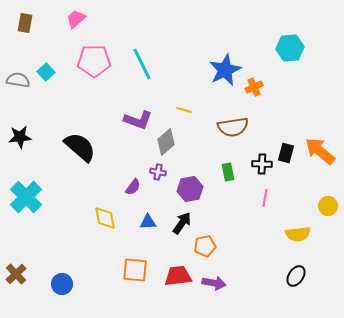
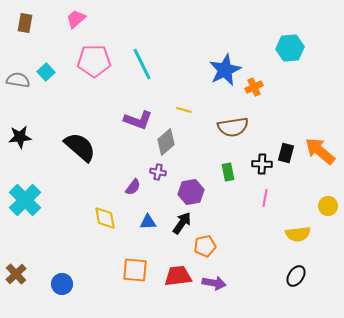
purple hexagon: moved 1 px right, 3 px down
cyan cross: moved 1 px left, 3 px down
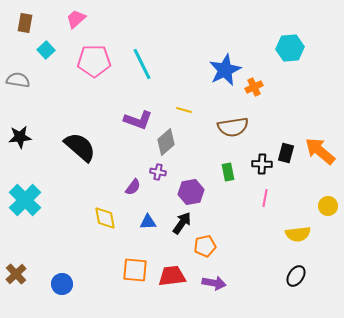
cyan square: moved 22 px up
red trapezoid: moved 6 px left
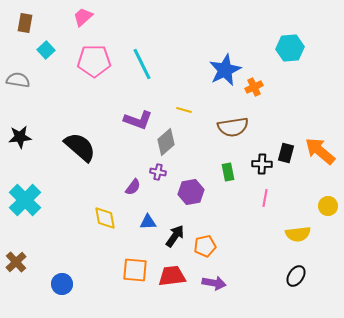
pink trapezoid: moved 7 px right, 2 px up
black arrow: moved 7 px left, 13 px down
brown cross: moved 12 px up
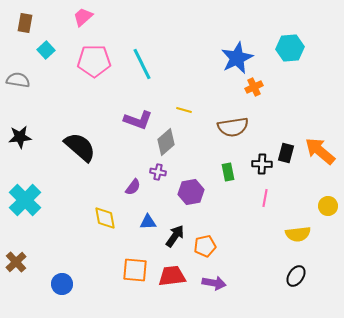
blue star: moved 12 px right, 12 px up
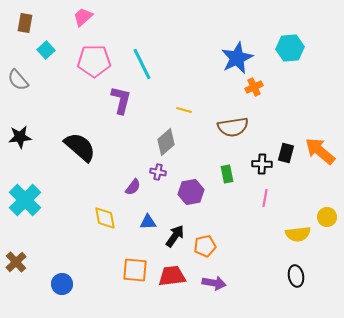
gray semicircle: rotated 140 degrees counterclockwise
purple L-shape: moved 17 px left, 20 px up; rotated 96 degrees counterclockwise
green rectangle: moved 1 px left, 2 px down
yellow circle: moved 1 px left, 11 px down
black ellipse: rotated 45 degrees counterclockwise
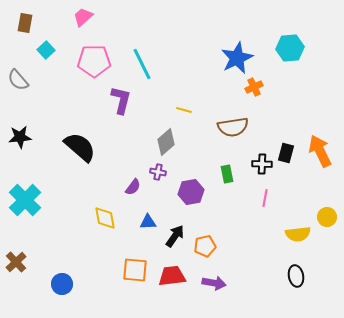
orange arrow: rotated 24 degrees clockwise
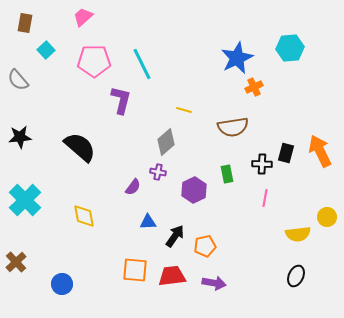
purple hexagon: moved 3 px right, 2 px up; rotated 15 degrees counterclockwise
yellow diamond: moved 21 px left, 2 px up
black ellipse: rotated 35 degrees clockwise
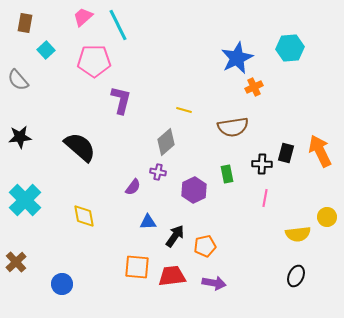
cyan line: moved 24 px left, 39 px up
orange square: moved 2 px right, 3 px up
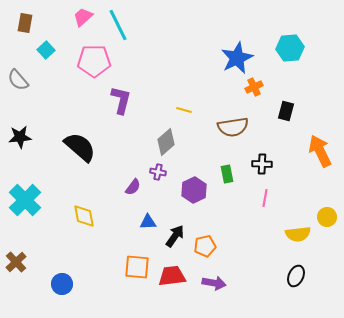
black rectangle: moved 42 px up
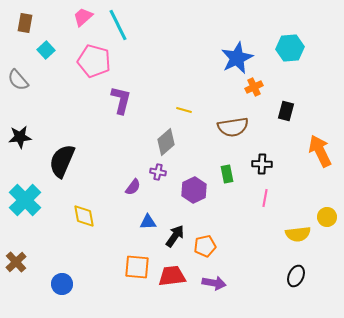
pink pentagon: rotated 16 degrees clockwise
black semicircle: moved 18 px left, 14 px down; rotated 108 degrees counterclockwise
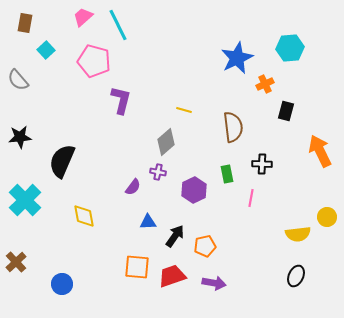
orange cross: moved 11 px right, 3 px up
brown semicircle: rotated 88 degrees counterclockwise
pink line: moved 14 px left
red trapezoid: rotated 12 degrees counterclockwise
